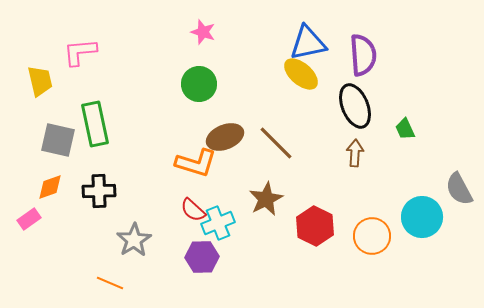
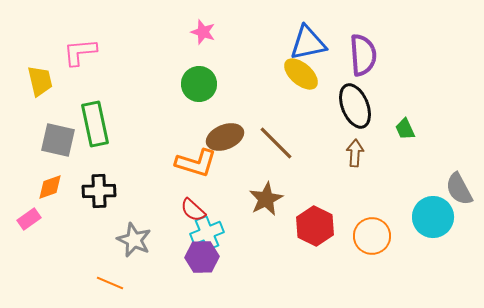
cyan circle: moved 11 px right
cyan cross: moved 11 px left, 10 px down
gray star: rotated 16 degrees counterclockwise
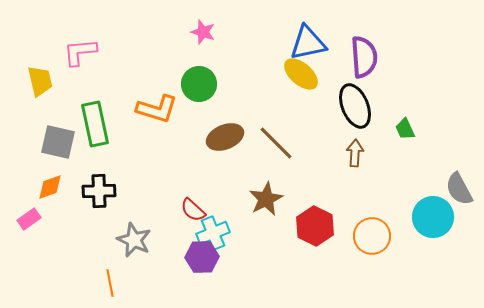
purple semicircle: moved 1 px right, 2 px down
gray square: moved 2 px down
orange L-shape: moved 39 px left, 54 px up
cyan cross: moved 6 px right
orange line: rotated 56 degrees clockwise
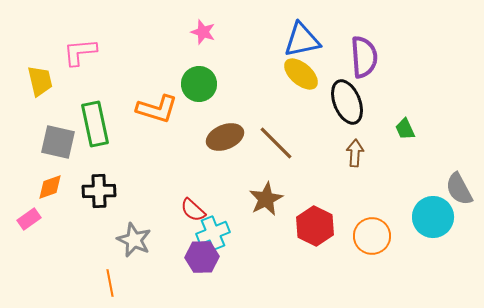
blue triangle: moved 6 px left, 3 px up
black ellipse: moved 8 px left, 4 px up
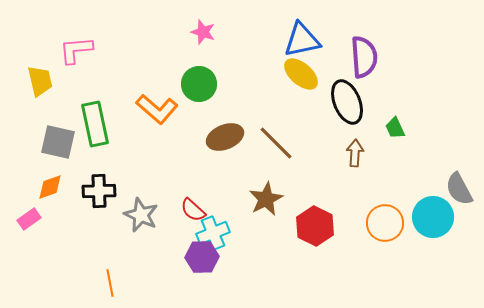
pink L-shape: moved 4 px left, 2 px up
orange L-shape: rotated 24 degrees clockwise
green trapezoid: moved 10 px left, 1 px up
orange circle: moved 13 px right, 13 px up
gray star: moved 7 px right, 25 px up
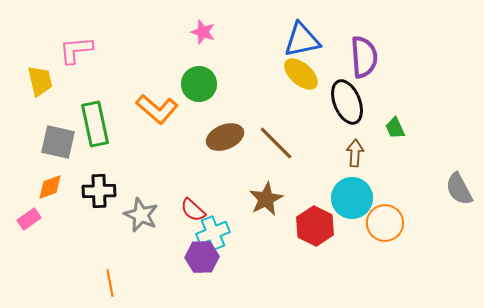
cyan circle: moved 81 px left, 19 px up
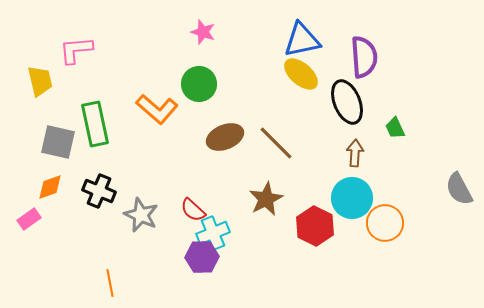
black cross: rotated 24 degrees clockwise
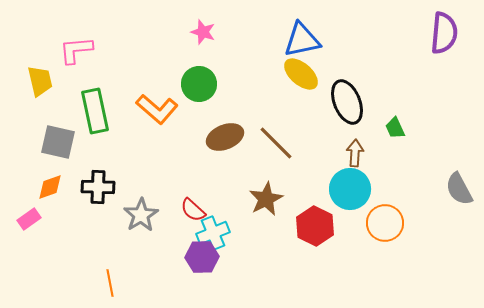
purple semicircle: moved 80 px right, 24 px up; rotated 9 degrees clockwise
green rectangle: moved 13 px up
black cross: moved 1 px left, 4 px up; rotated 20 degrees counterclockwise
cyan circle: moved 2 px left, 9 px up
gray star: rotated 16 degrees clockwise
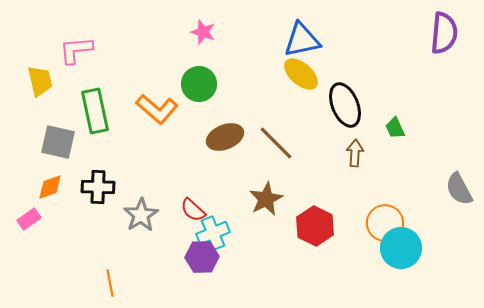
black ellipse: moved 2 px left, 3 px down
cyan circle: moved 51 px right, 59 px down
